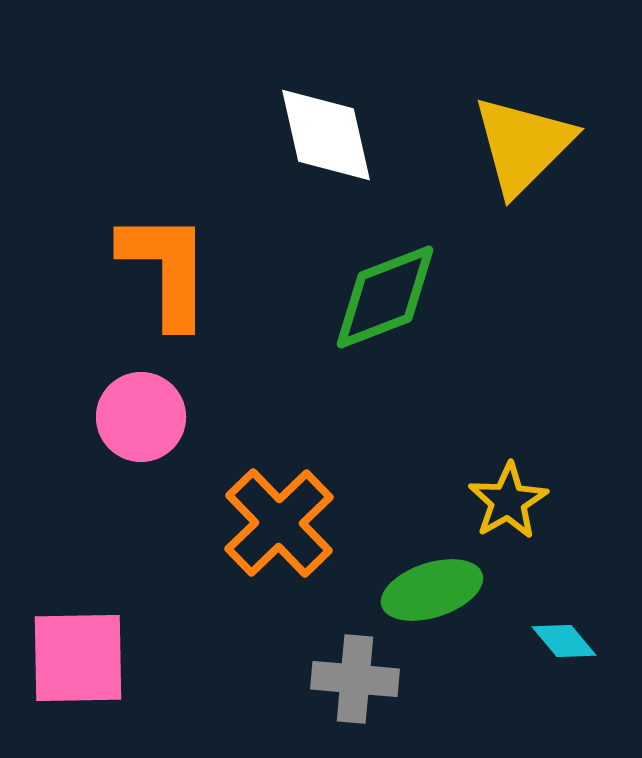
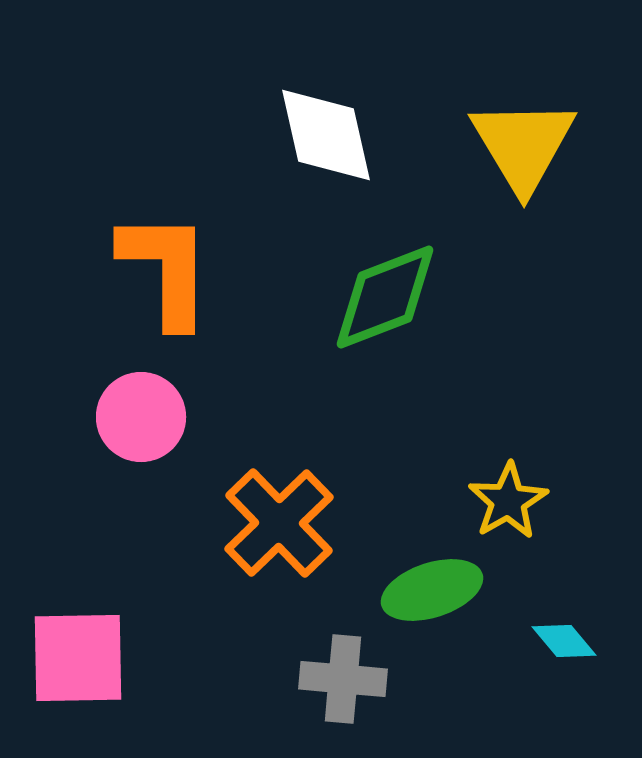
yellow triangle: rotated 16 degrees counterclockwise
gray cross: moved 12 px left
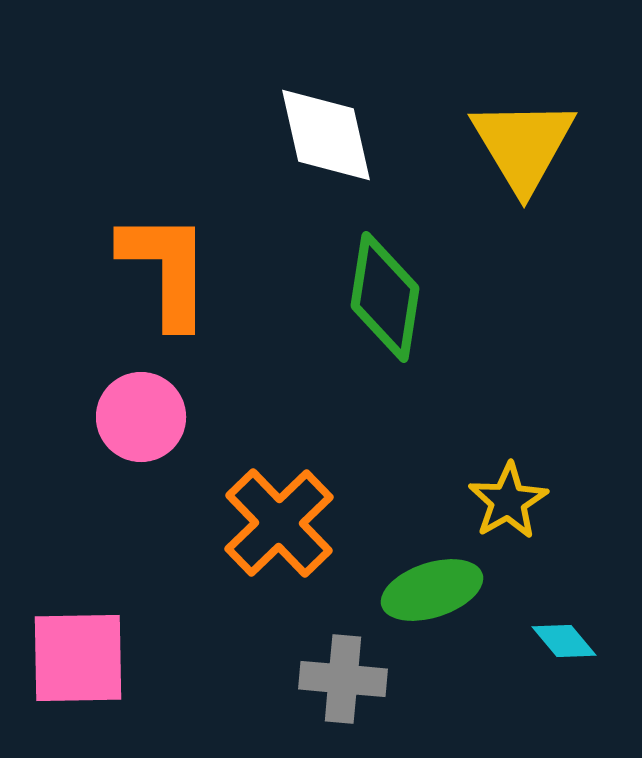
green diamond: rotated 60 degrees counterclockwise
